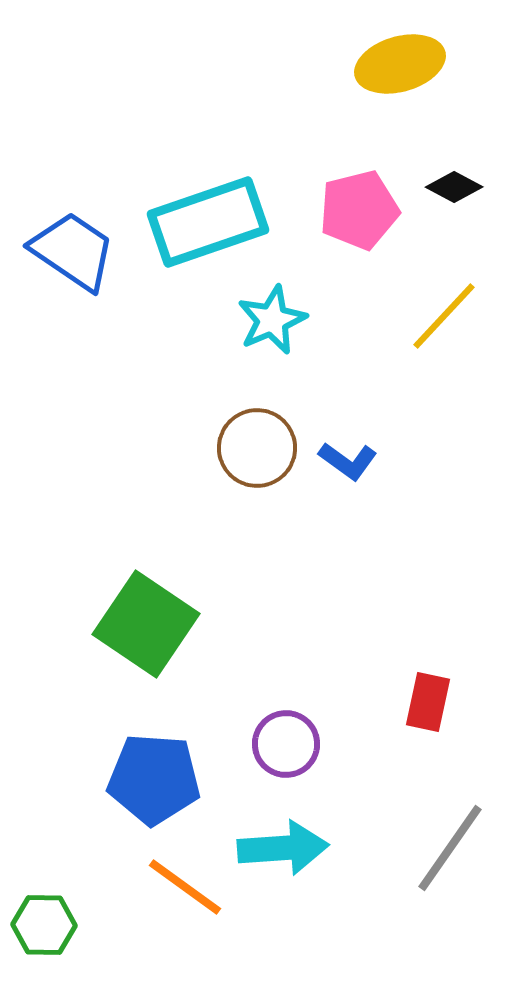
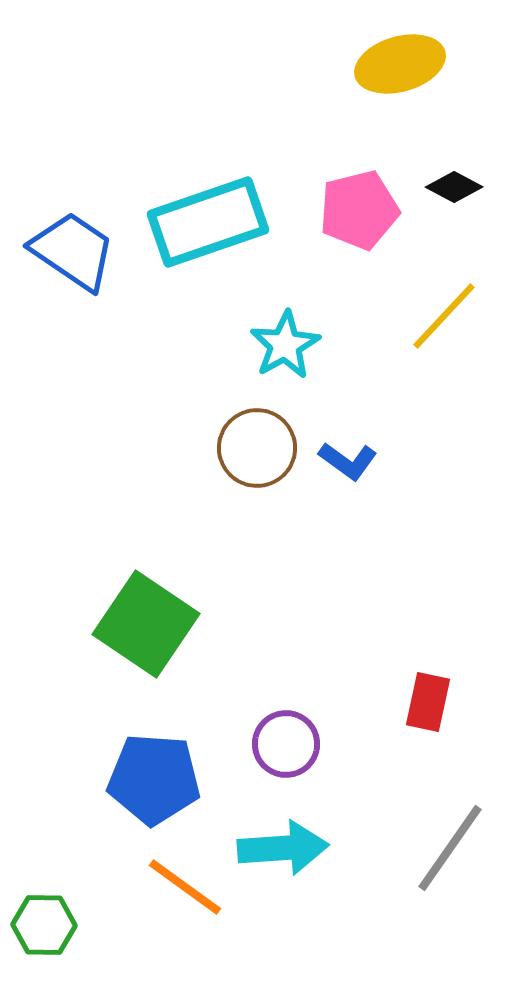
cyan star: moved 13 px right, 25 px down; rotated 6 degrees counterclockwise
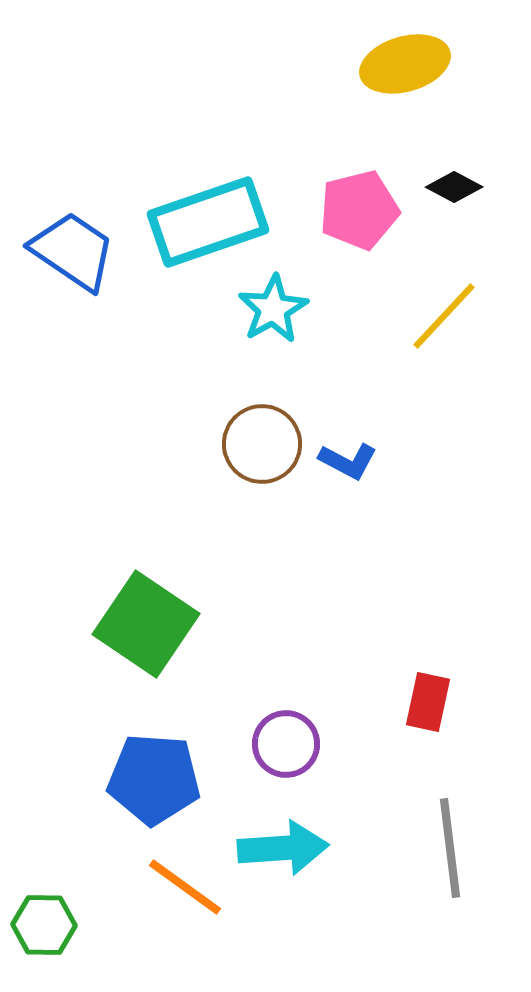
yellow ellipse: moved 5 px right
cyan star: moved 12 px left, 36 px up
brown circle: moved 5 px right, 4 px up
blue L-shape: rotated 8 degrees counterclockwise
gray line: rotated 42 degrees counterclockwise
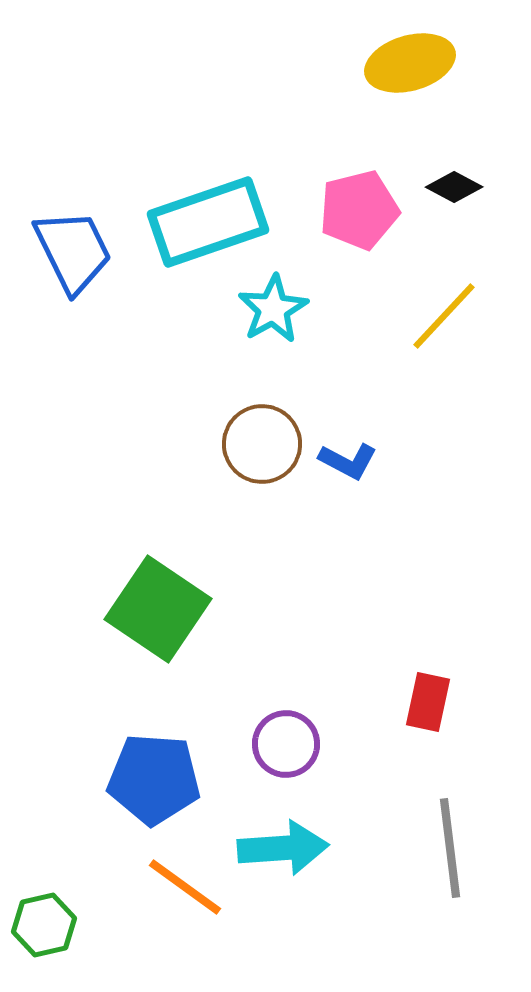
yellow ellipse: moved 5 px right, 1 px up
blue trapezoid: rotated 30 degrees clockwise
green square: moved 12 px right, 15 px up
green hexagon: rotated 14 degrees counterclockwise
